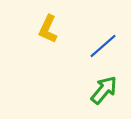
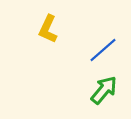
blue line: moved 4 px down
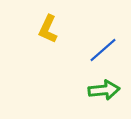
green arrow: rotated 44 degrees clockwise
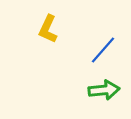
blue line: rotated 8 degrees counterclockwise
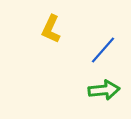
yellow L-shape: moved 3 px right
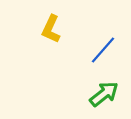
green arrow: moved 4 px down; rotated 32 degrees counterclockwise
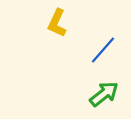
yellow L-shape: moved 6 px right, 6 px up
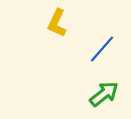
blue line: moved 1 px left, 1 px up
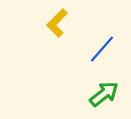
yellow L-shape: rotated 20 degrees clockwise
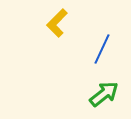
blue line: rotated 16 degrees counterclockwise
